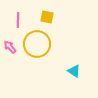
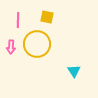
pink arrow: moved 1 px right; rotated 136 degrees counterclockwise
cyan triangle: rotated 24 degrees clockwise
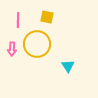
pink arrow: moved 1 px right, 2 px down
cyan triangle: moved 6 px left, 5 px up
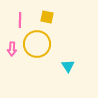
pink line: moved 2 px right
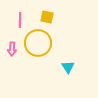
yellow circle: moved 1 px right, 1 px up
cyan triangle: moved 1 px down
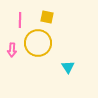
pink arrow: moved 1 px down
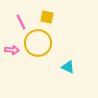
pink line: moved 1 px right, 2 px down; rotated 28 degrees counterclockwise
pink arrow: rotated 88 degrees counterclockwise
cyan triangle: rotated 32 degrees counterclockwise
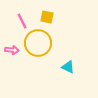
pink line: moved 1 px right, 1 px up
